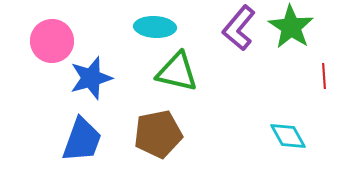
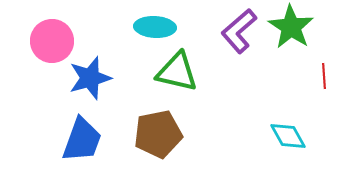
purple L-shape: moved 3 px down; rotated 9 degrees clockwise
blue star: moved 1 px left
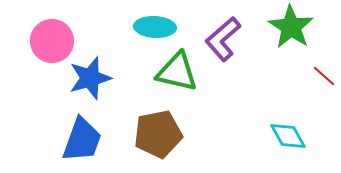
purple L-shape: moved 16 px left, 8 px down
red line: rotated 45 degrees counterclockwise
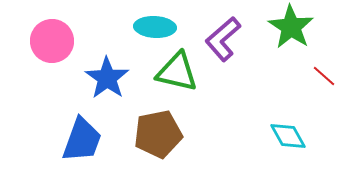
blue star: moved 17 px right; rotated 21 degrees counterclockwise
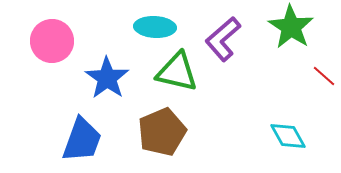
brown pentagon: moved 4 px right, 2 px up; rotated 12 degrees counterclockwise
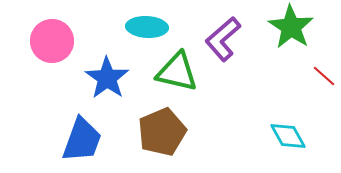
cyan ellipse: moved 8 px left
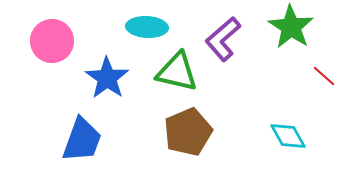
brown pentagon: moved 26 px right
